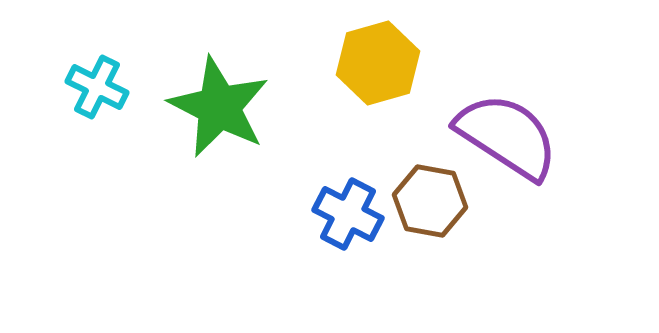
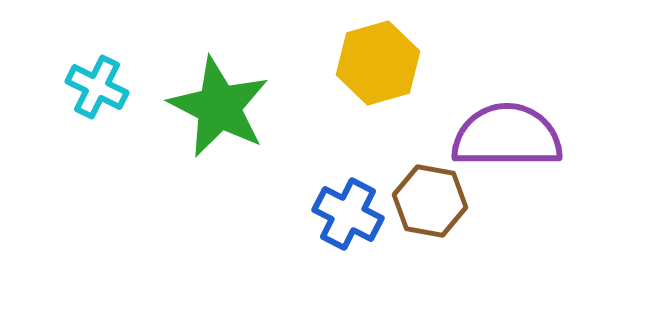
purple semicircle: rotated 33 degrees counterclockwise
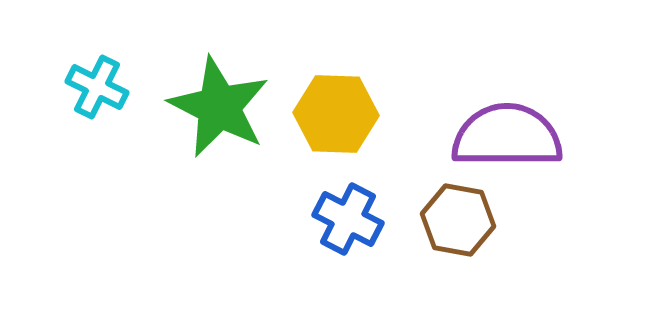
yellow hexagon: moved 42 px left, 51 px down; rotated 18 degrees clockwise
brown hexagon: moved 28 px right, 19 px down
blue cross: moved 5 px down
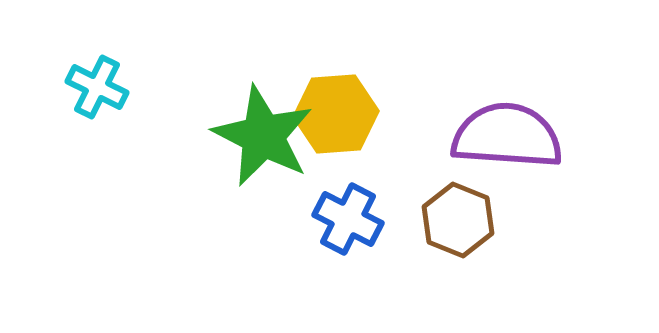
green star: moved 44 px right, 29 px down
yellow hexagon: rotated 6 degrees counterclockwise
purple semicircle: rotated 4 degrees clockwise
brown hexagon: rotated 12 degrees clockwise
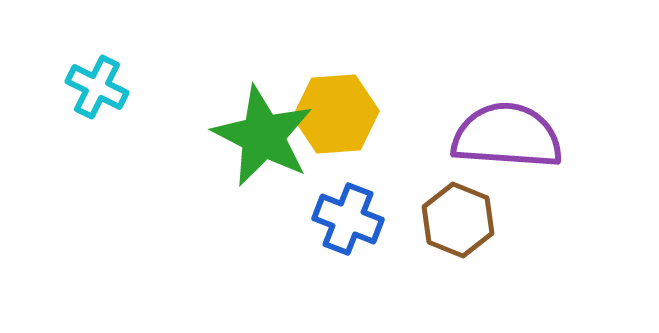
blue cross: rotated 6 degrees counterclockwise
